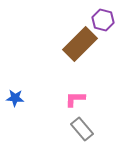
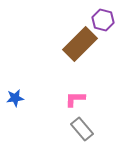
blue star: rotated 12 degrees counterclockwise
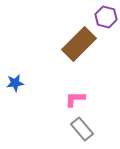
purple hexagon: moved 3 px right, 3 px up
brown rectangle: moved 1 px left
blue star: moved 15 px up
